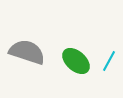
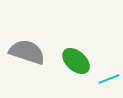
cyan line: moved 18 px down; rotated 40 degrees clockwise
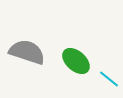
cyan line: rotated 60 degrees clockwise
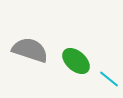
gray semicircle: moved 3 px right, 2 px up
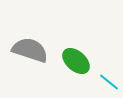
cyan line: moved 3 px down
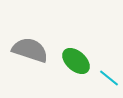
cyan line: moved 4 px up
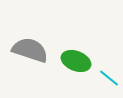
green ellipse: rotated 20 degrees counterclockwise
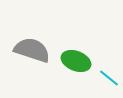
gray semicircle: moved 2 px right
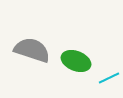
cyan line: rotated 65 degrees counterclockwise
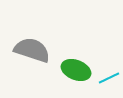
green ellipse: moved 9 px down
